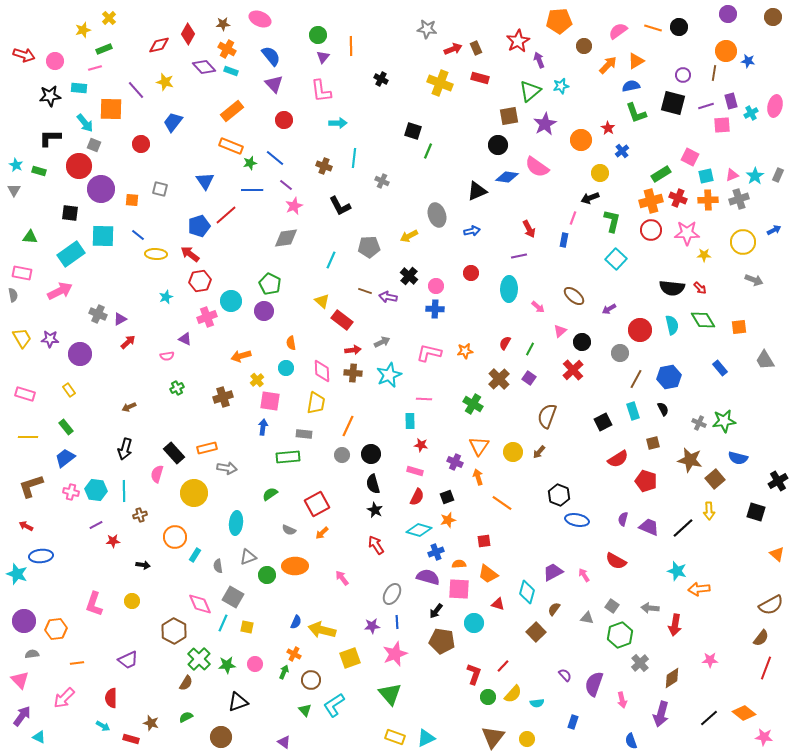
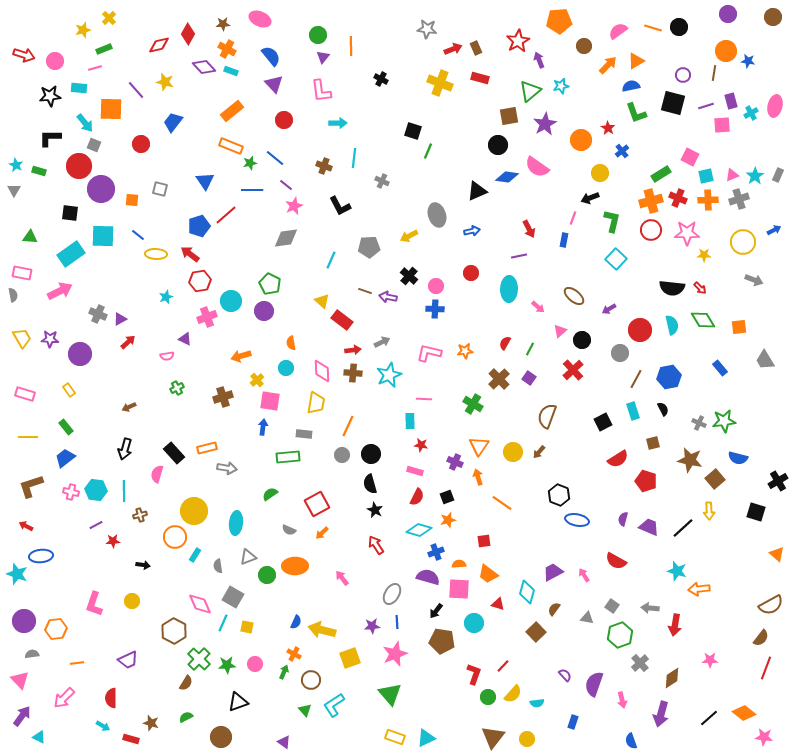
black circle at (582, 342): moved 2 px up
black semicircle at (373, 484): moved 3 px left
yellow circle at (194, 493): moved 18 px down
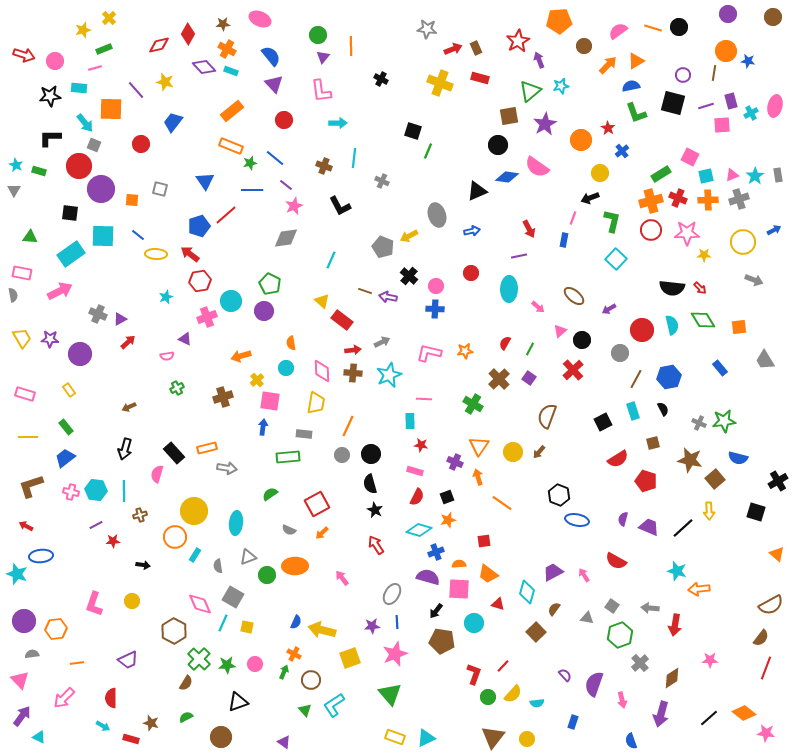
gray rectangle at (778, 175): rotated 32 degrees counterclockwise
gray pentagon at (369, 247): moved 14 px right; rotated 25 degrees clockwise
red circle at (640, 330): moved 2 px right
pink star at (764, 737): moved 2 px right, 4 px up
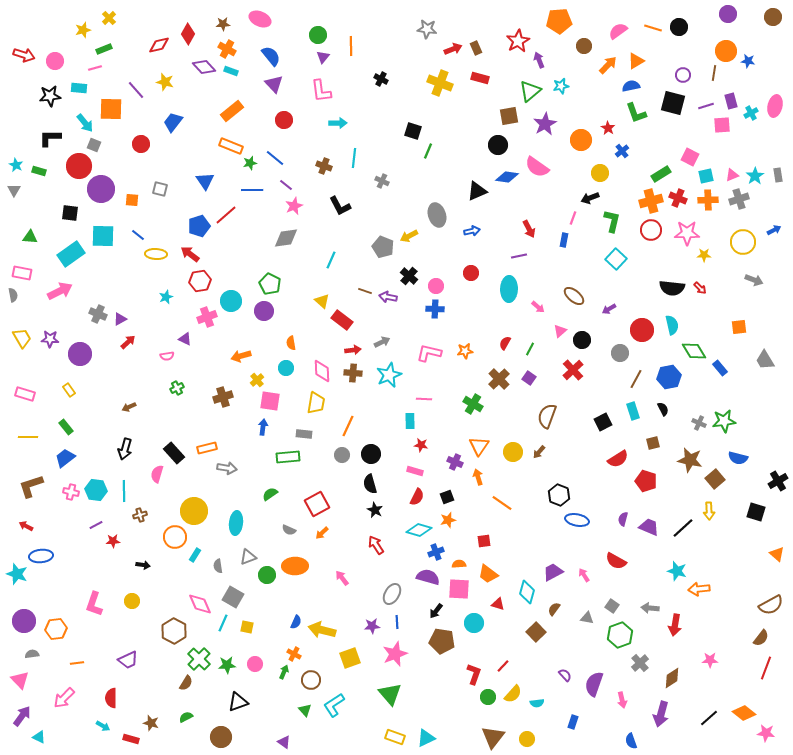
green diamond at (703, 320): moved 9 px left, 31 px down
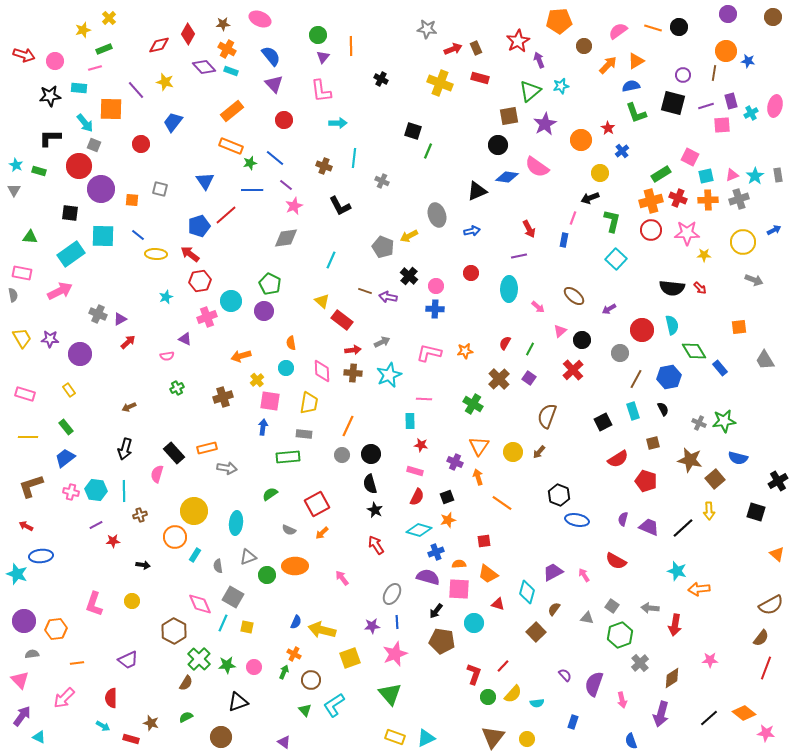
yellow trapezoid at (316, 403): moved 7 px left
pink circle at (255, 664): moved 1 px left, 3 px down
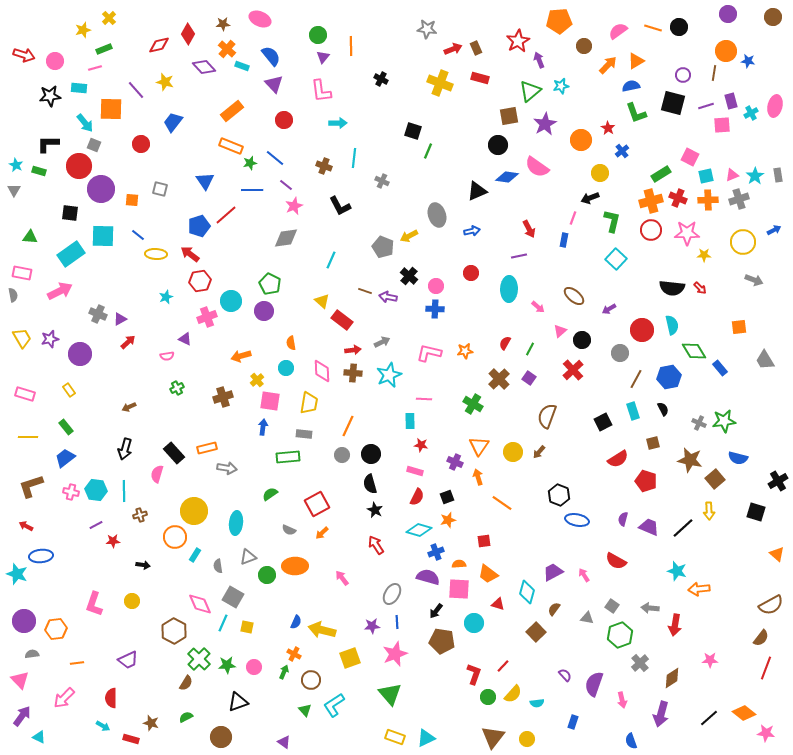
orange cross at (227, 49): rotated 12 degrees clockwise
cyan rectangle at (231, 71): moved 11 px right, 5 px up
black L-shape at (50, 138): moved 2 px left, 6 px down
purple star at (50, 339): rotated 18 degrees counterclockwise
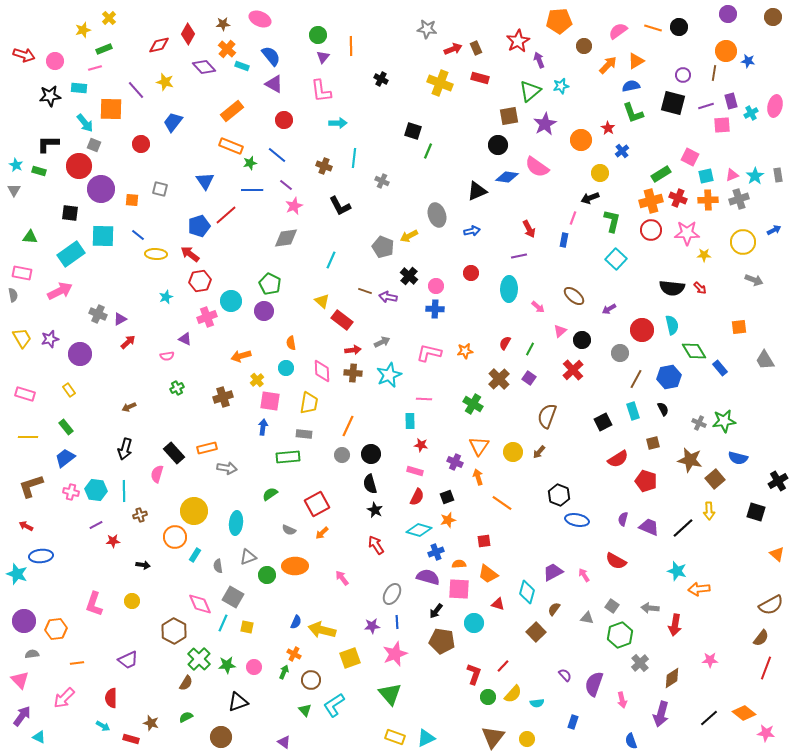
purple triangle at (274, 84): rotated 18 degrees counterclockwise
green L-shape at (636, 113): moved 3 px left
blue line at (275, 158): moved 2 px right, 3 px up
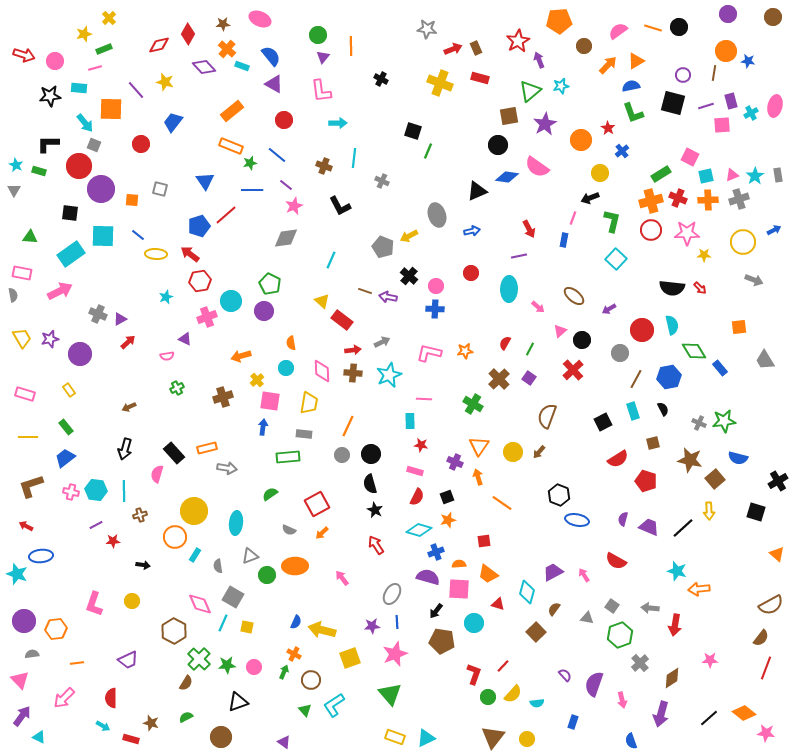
yellow star at (83, 30): moved 1 px right, 4 px down
gray triangle at (248, 557): moved 2 px right, 1 px up
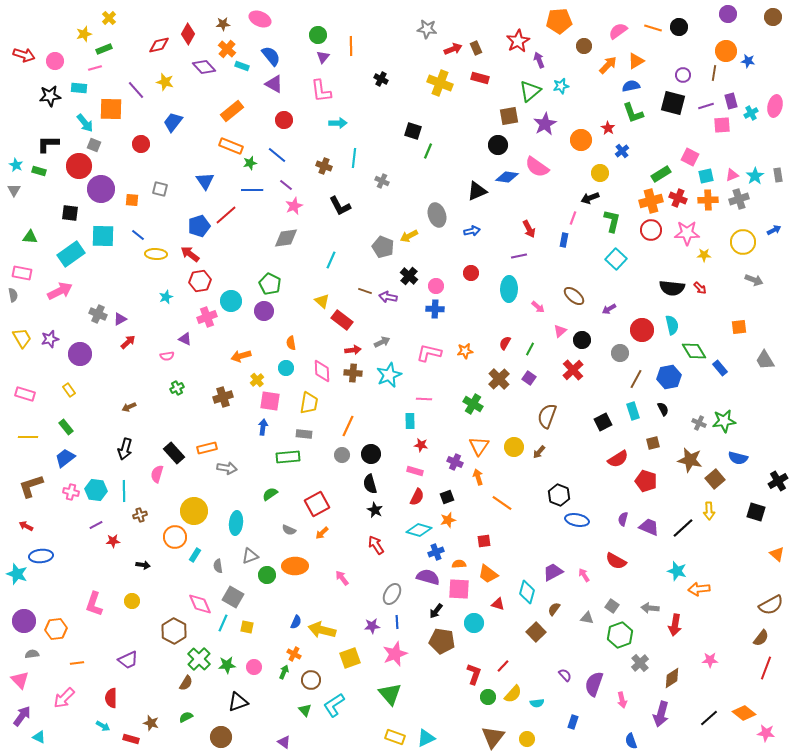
yellow circle at (513, 452): moved 1 px right, 5 px up
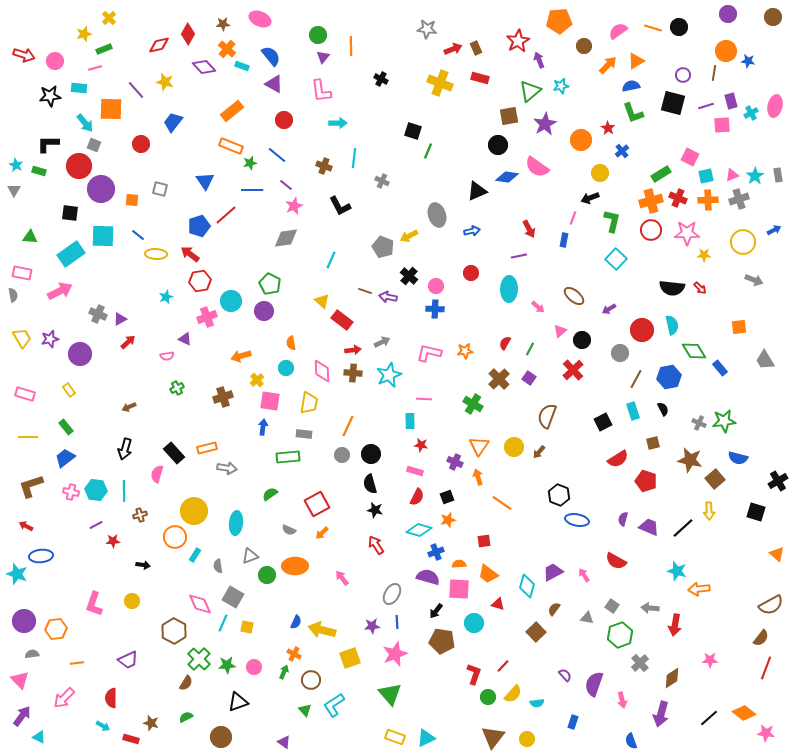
black star at (375, 510): rotated 14 degrees counterclockwise
cyan diamond at (527, 592): moved 6 px up
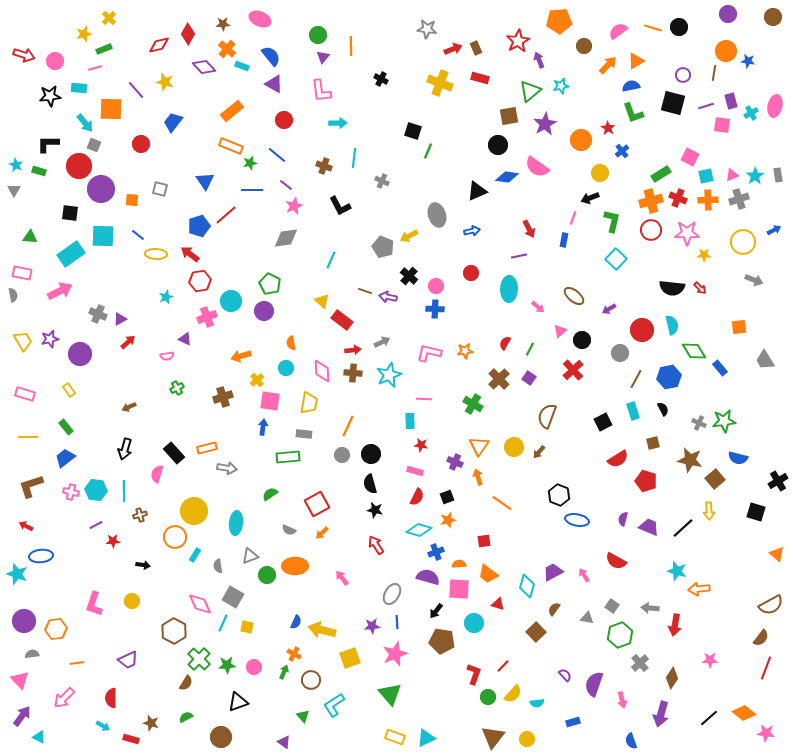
pink square at (722, 125): rotated 12 degrees clockwise
yellow trapezoid at (22, 338): moved 1 px right, 3 px down
brown diamond at (672, 678): rotated 25 degrees counterclockwise
green triangle at (305, 710): moved 2 px left, 6 px down
blue rectangle at (573, 722): rotated 56 degrees clockwise
